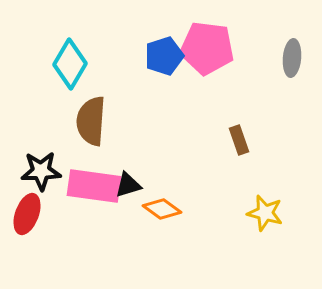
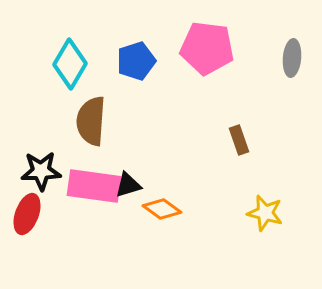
blue pentagon: moved 28 px left, 5 px down
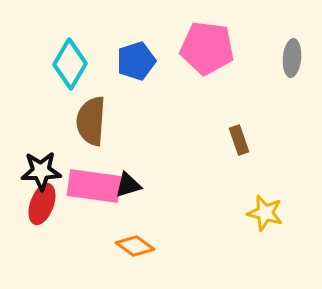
orange diamond: moved 27 px left, 37 px down
red ellipse: moved 15 px right, 10 px up
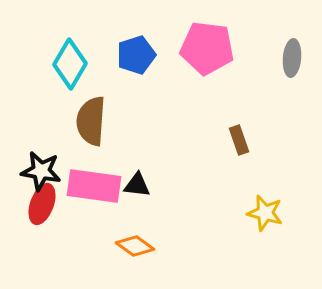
blue pentagon: moved 6 px up
black star: rotated 12 degrees clockwise
black triangle: moved 9 px right; rotated 24 degrees clockwise
